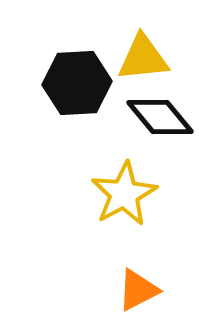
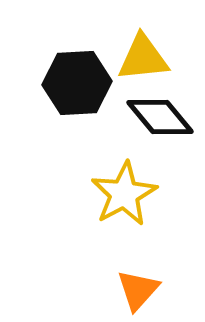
orange triangle: rotated 21 degrees counterclockwise
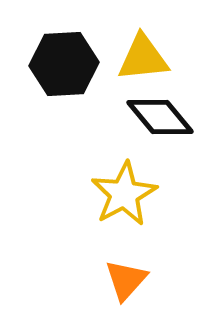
black hexagon: moved 13 px left, 19 px up
orange triangle: moved 12 px left, 10 px up
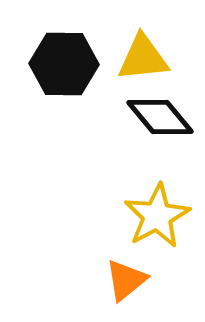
black hexagon: rotated 4 degrees clockwise
yellow star: moved 33 px right, 22 px down
orange triangle: rotated 9 degrees clockwise
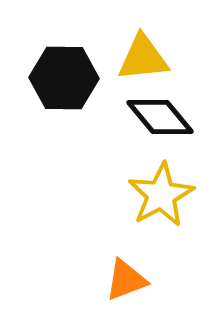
black hexagon: moved 14 px down
yellow star: moved 4 px right, 21 px up
orange triangle: rotated 18 degrees clockwise
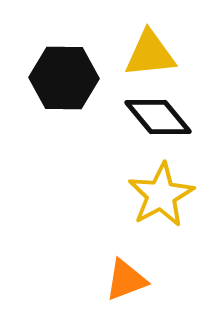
yellow triangle: moved 7 px right, 4 px up
black diamond: moved 2 px left
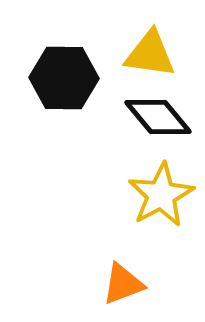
yellow triangle: rotated 14 degrees clockwise
orange triangle: moved 3 px left, 4 px down
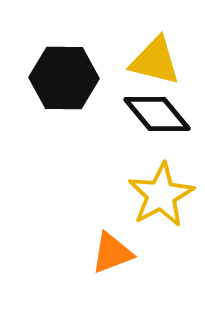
yellow triangle: moved 5 px right, 7 px down; rotated 6 degrees clockwise
black diamond: moved 1 px left, 3 px up
orange triangle: moved 11 px left, 31 px up
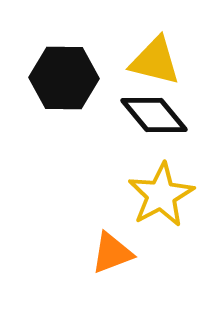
black diamond: moved 3 px left, 1 px down
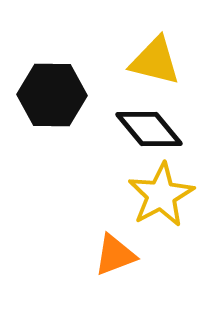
black hexagon: moved 12 px left, 17 px down
black diamond: moved 5 px left, 14 px down
orange triangle: moved 3 px right, 2 px down
